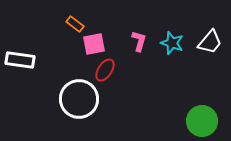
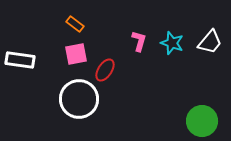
pink square: moved 18 px left, 10 px down
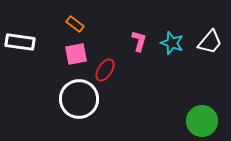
white rectangle: moved 18 px up
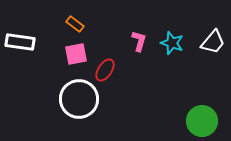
white trapezoid: moved 3 px right
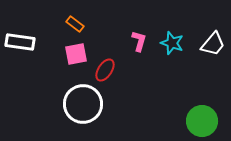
white trapezoid: moved 2 px down
white circle: moved 4 px right, 5 px down
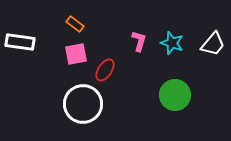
green circle: moved 27 px left, 26 px up
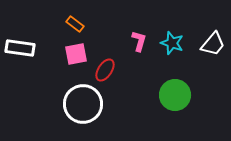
white rectangle: moved 6 px down
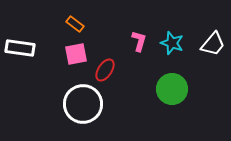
green circle: moved 3 px left, 6 px up
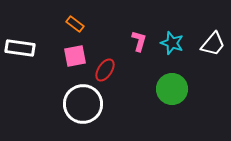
pink square: moved 1 px left, 2 px down
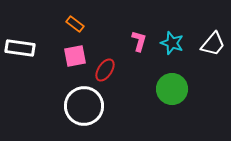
white circle: moved 1 px right, 2 px down
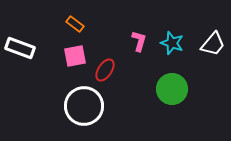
white rectangle: rotated 12 degrees clockwise
